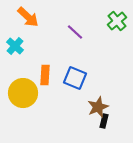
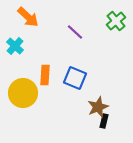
green cross: moved 1 px left
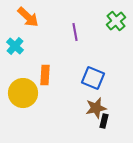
purple line: rotated 36 degrees clockwise
blue square: moved 18 px right
brown star: moved 2 px left, 1 px down; rotated 10 degrees clockwise
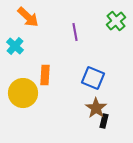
brown star: rotated 25 degrees counterclockwise
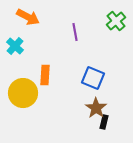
orange arrow: rotated 15 degrees counterclockwise
black rectangle: moved 1 px down
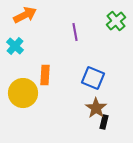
orange arrow: moved 3 px left, 2 px up; rotated 55 degrees counterclockwise
